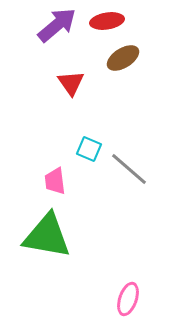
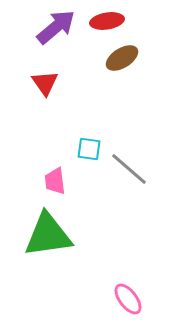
purple arrow: moved 1 px left, 2 px down
brown ellipse: moved 1 px left
red triangle: moved 26 px left
cyan square: rotated 15 degrees counterclockwise
green triangle: moved 1 px right, 1 px up; rotated 18 degrees counterclockwise
pink ellipse: rotated 56 degrees counterclockwise
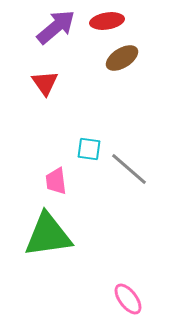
pink trapezoid: moved 1 px right
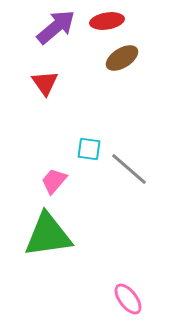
pink trapezoid: moved 2 px left; rotated 48 degrees clockwise
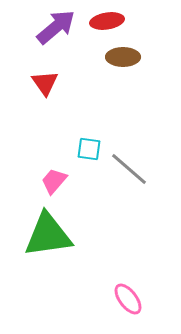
brown ellipse: moved 1 px right, 1 px up; rotated 32 degrees clockwise
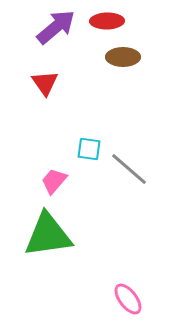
red ellipse: rotated 8 degrees clockwise
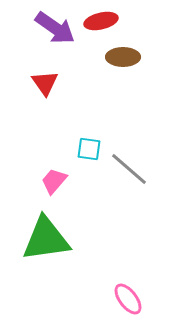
red ellipse: moved 6 px left; rotated 12 degrees counterclockwise
purple arrow: moved 1 px left, 1 px down; rotated 75 degrees clockwise
green triangle: moved 2 px left, 4 px down
